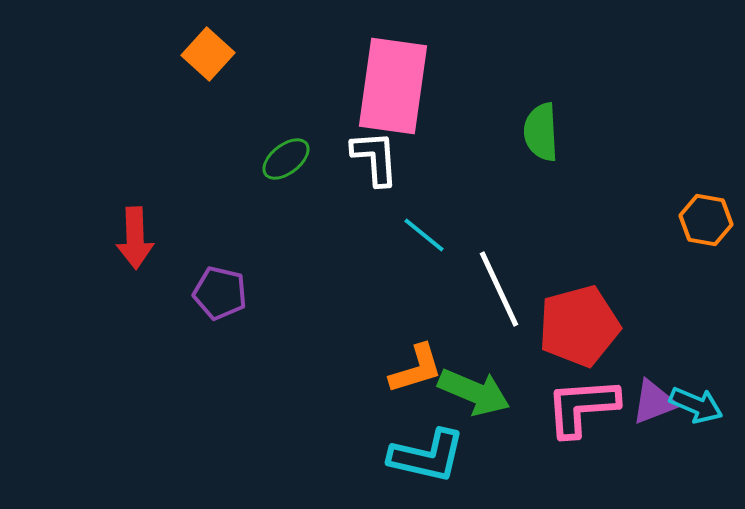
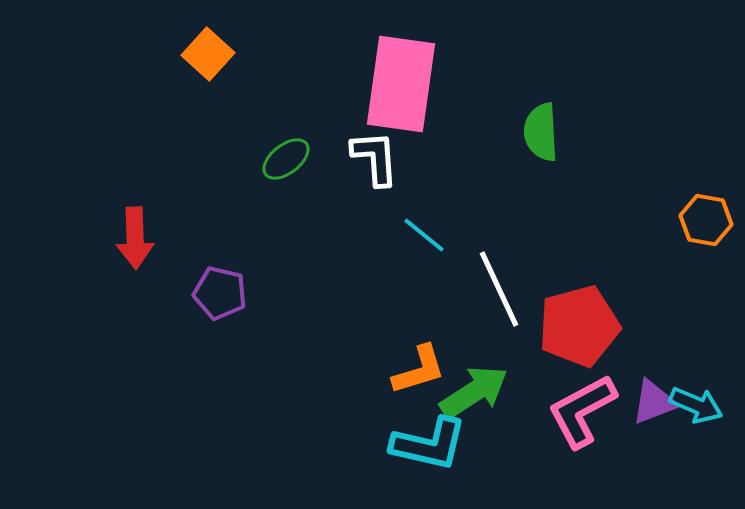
pink rectangle: moved 8 px right, 2 px up
orange L-shape: moved 3 px right, 1 px down
green arrow: rotated 56 degrees counterclockwise
pink L-shape: moved 4 px down; rotated 24 degrees counterclockwise
cyan L-shape: moved 2 px right, 12 px up
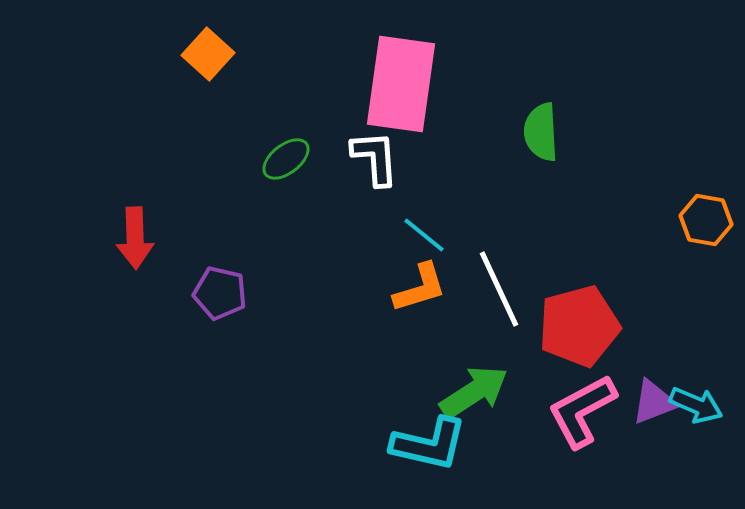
orange L-shape: moved 1 px right, 82 px up
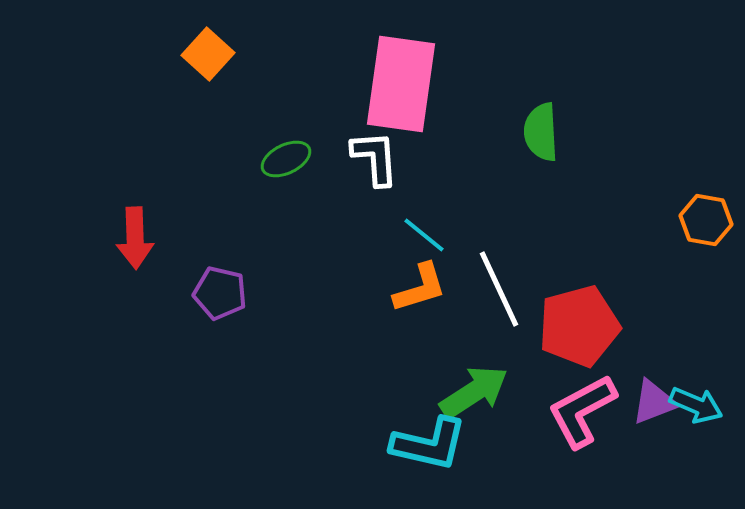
green ellipse: rotated 12 degrees clockwise
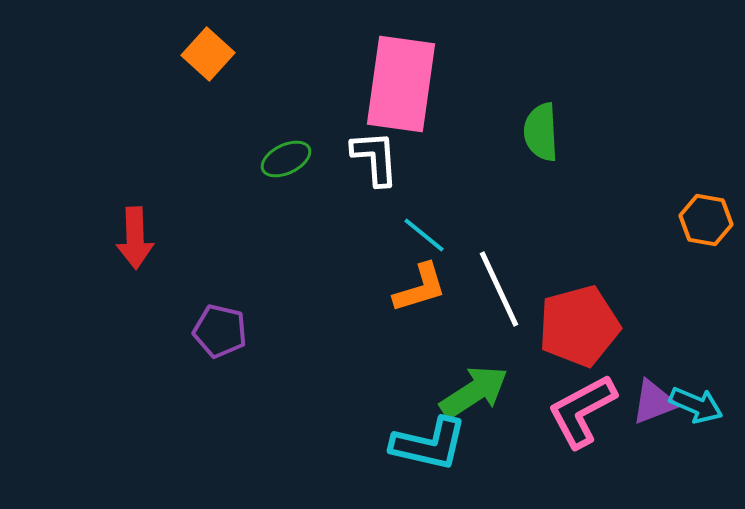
purple pentagon: moved 38 px down
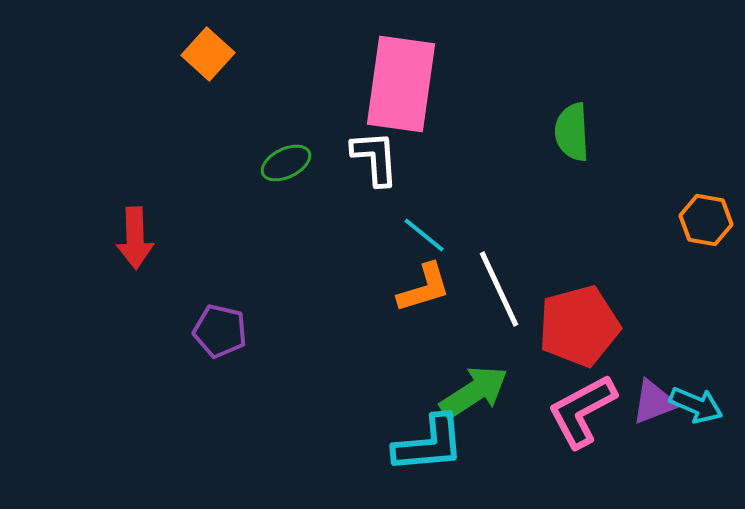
green semicircle: moved 31 px right
green ellipse: moved 4 px down
orange L-shape: moved 4 px right
cyan L-shape: rotated 18 degrees counterclockwise
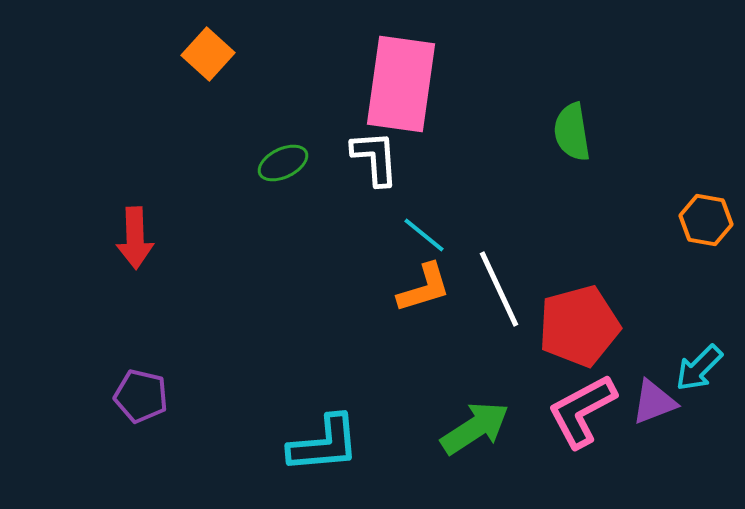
green semicircle: rotated 6 degrees counterclockwise
green ellipse: moved 3 px left
purple pentagon: moved 79 px left, 65 px down
green arrow: moved 1 px right, 36 px down
cyan arrow: moved 3 px right, 37 px up; rotated 112 degrees clockwise
cyan L-shape: moved 105 px left
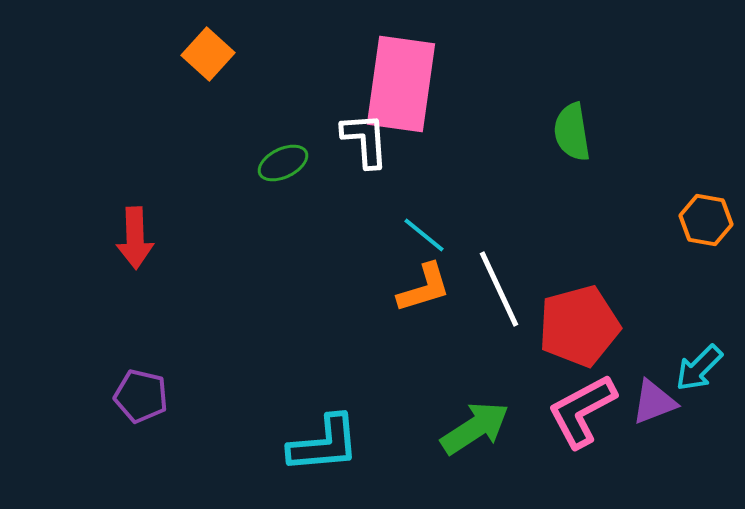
white L-shape: moved 10 px left, 18 px up
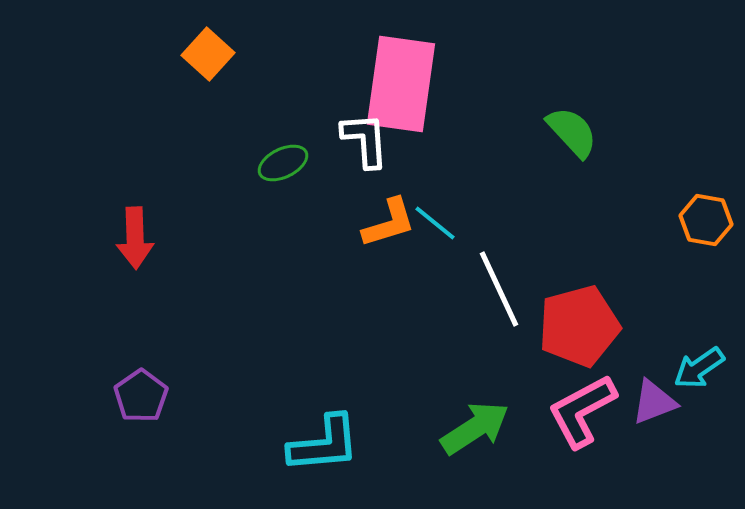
green semicircle: rotated 146 degrees clockwise
cyan line: moved 11 px right, 12 px up
orange L-shape: moved 35 px left, 65 px up
cyan arrow: rotated 10 degrees clockwise
purple pentagon: rotated 24 degrees clockwise
